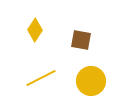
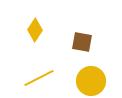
brown square: moved 1 px right, 2 px down
yellow line: moved 2 px left
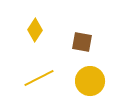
yellow circle: moved 1 px left
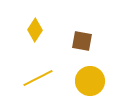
brown square: moved 1 px up
yellow line: moved 1 px left
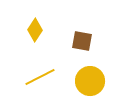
yellow line: moved 2 px right, 1 px up
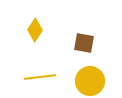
brown square: moved 2 px right, 2 px down
yellow line: rotated 20 degrees clockwise
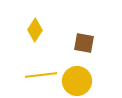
yellow line: moved 1 px right, 2 px up
yellow circle: moved 13 px left
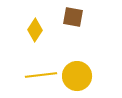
brown square: moved 11 px left, 26 px up
yellow circle: moved 5 px up
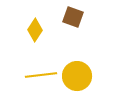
brown square: rotated 10 degrees clockwise
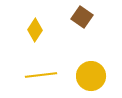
brown square: moved 9 px right; rotated 15 degrees clockwise
yellow circle: moved 14 px right
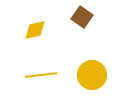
yellow diamond: rotated 45 degrees clockwise
yellow circle: moved 1 px right, 1 px up
